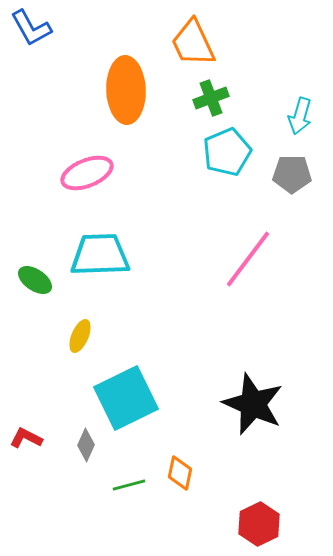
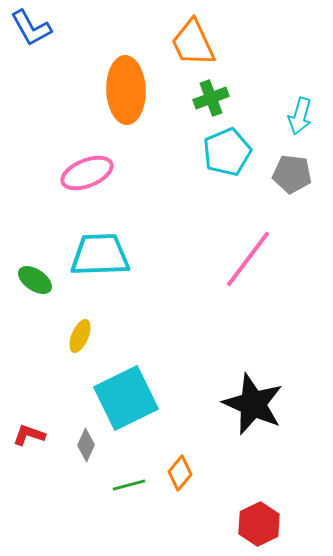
gray pentagon: rotated 6 degrees clockwise
red L-shape: moved 3 px right, 3 px up; rotated 8 degrees counterclockwise
orange diamond: rotated 28 degrees clockwise
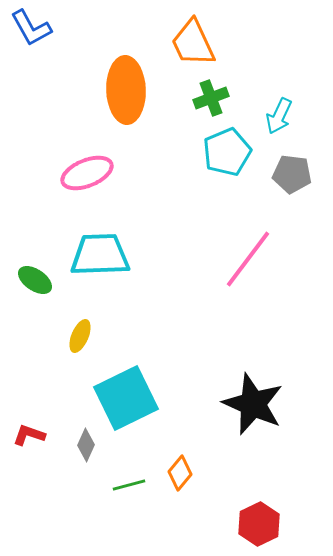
cyan arrow: moved 21 px left; rotated 9 degrees clockwise
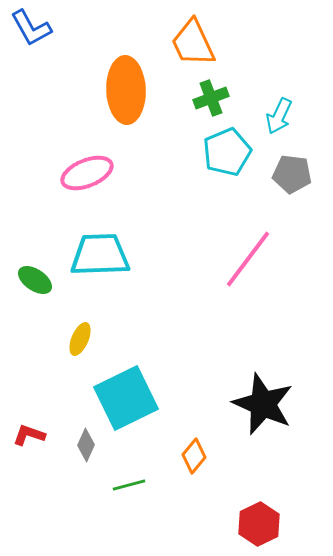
yellow ellipse: moved 3 px down
black star: moved 10 px right
orange diamond: moved 14 px right, 17 px up
